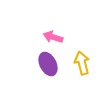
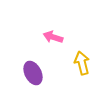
purple ellipse: moved 15 px left, 9 px down
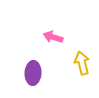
purple ellipse: rotated 30 degrees clockwise
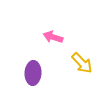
yellow arrow: rotated 150 degrees clockwise
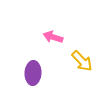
yellow arrow: moved 2 px up
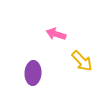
pink arrow: moved 3 px right, 3 px up
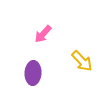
pink arrow: moved 13 px left; rotated 66 degrees counterclockwise
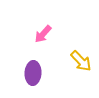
yellow arrow: moved 1 px left
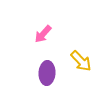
purple ellipse: moved 14 px right
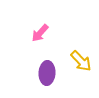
pink arrow: moved 3 px left, 1 px up
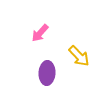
yellow arrow: moved 2 px left, 5 px up
